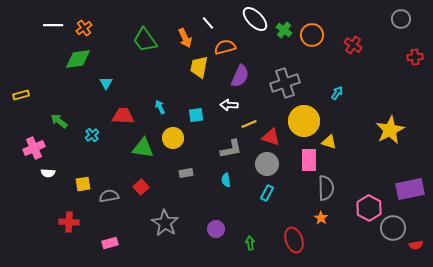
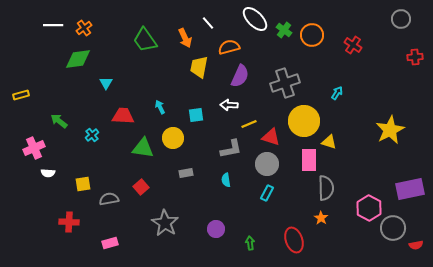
orange semicircle at (225, 47): moved 4 px right
gray semicircle at (109, 196): moved 3 px down
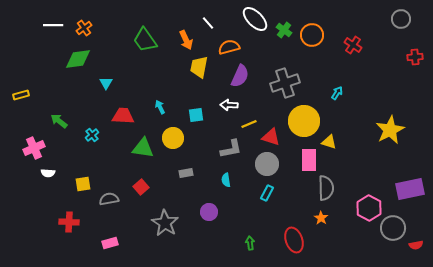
orange arrow at (185, 38): moved 1 px right, 2 px down
purple circle at (216, 229): moved 7 px left, 17 px up
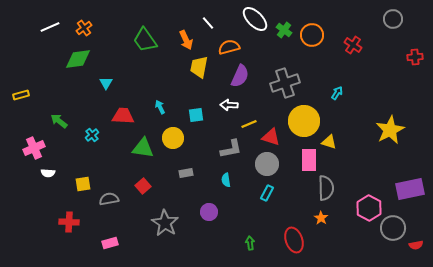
gray circle at (401, 19): moved 8 px left
white line at (53, 25): moved 3 px left, 2 px down; rotated 24 degrees counterclockwise
red square at (141, 187): moved 2 px right, 1 px up
